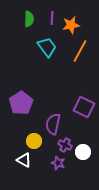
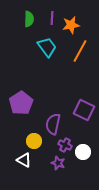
purple square: moved 3 px down
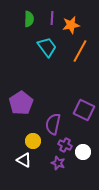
yellow circle: moved 1 px left
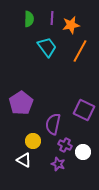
purple star: moved 1 px down
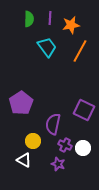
purple line: moved 2 px left
white circle: moved 4 px up
